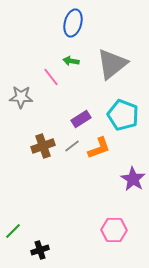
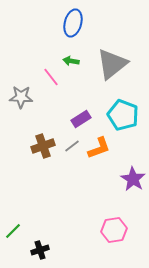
pink hexagon: rotated 10 degrees counterclockwise
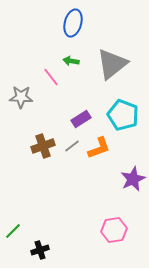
purple star: rotated 15 degrees clockwise
